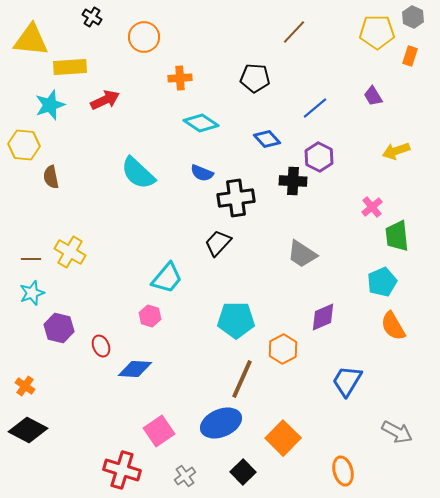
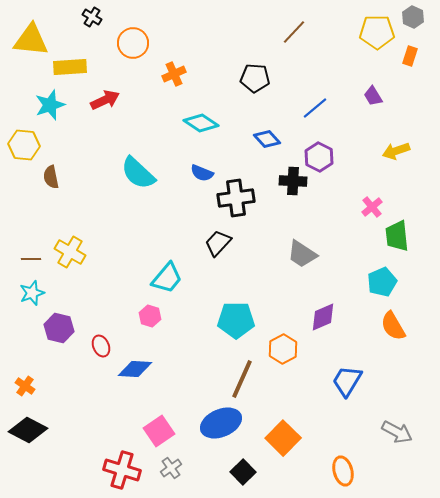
orange circle at (144, 37): moved 11 px left, 6 px down
orange cross at (180, 78): moved 6 px left, 4 px up; rotated 20 degrees counterclockwise
gray cross at (185, 476): moved 14 px left, 8 px up
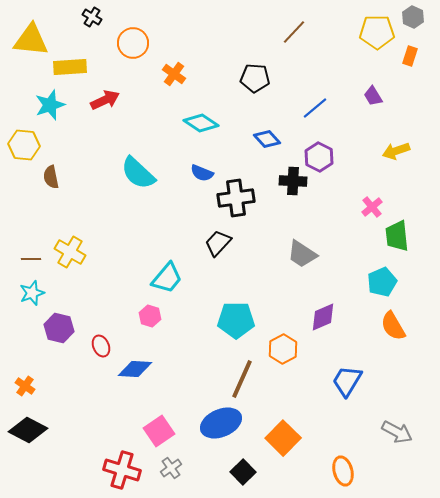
orange cross at (174, 74): rotated 30 degrees counterclockwise
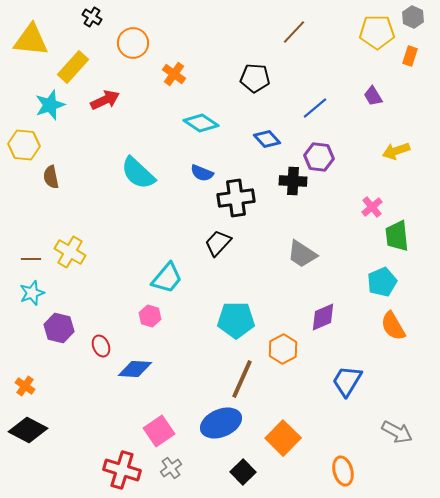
yellow rectangle at (70, 67): moved 3 px right; rotated 44 degrees counterclockwise
purple hexagon at (319, 157): rotated 20 degrees counterclockwise
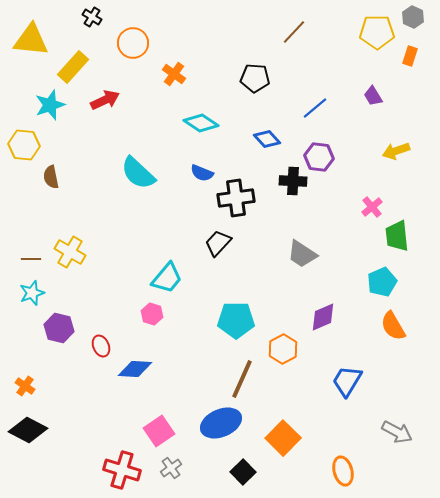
pink hexagon at (150, 316): moved 2 px right, 2 px up
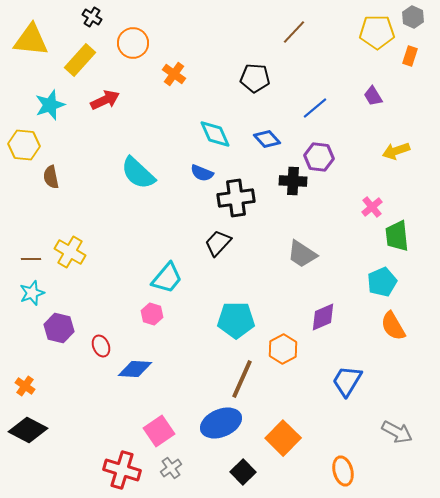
yellow rectangle at (73, 67): moved 7 px right, 7 px up
cyan diamond at (201, 123): moved 14 px right, 11 px down; rotated 32 degrees clockwise
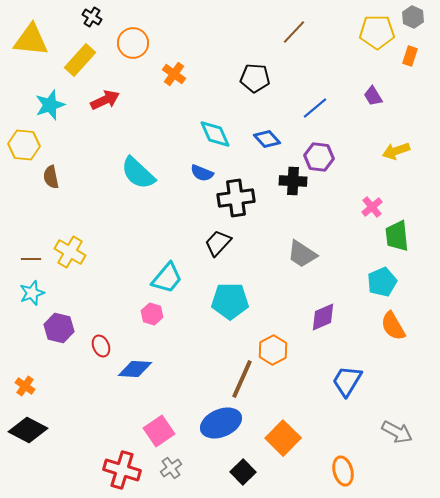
cyan pentagon at (236, 320): moved 6 px left, 19 px up
orange hexagon at (283, 349): moved 10 px left, 1 px down
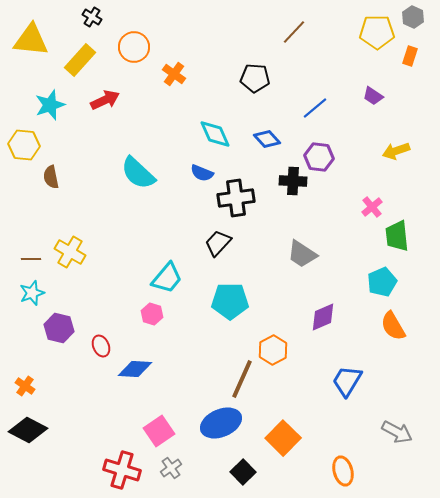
orange circle at (133, 43): moved 1 px right, 4 px down
purple trapezoid at (373, 96): rotated 25 degrees counterclockwise
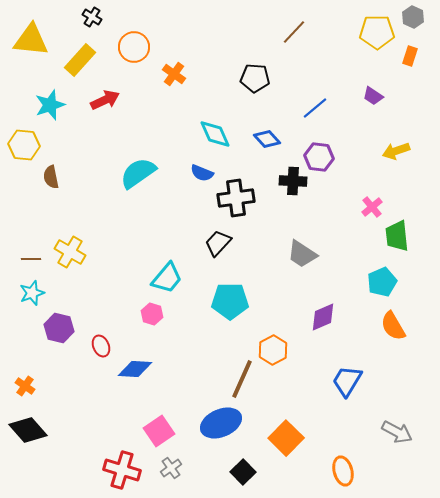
cyan semicircle at (138, 173): rotated 102 degrees clockwise
black diamond at (28, 430): rotated 21 degrees clockwise
orange square at (283, 438): moved 3 px right
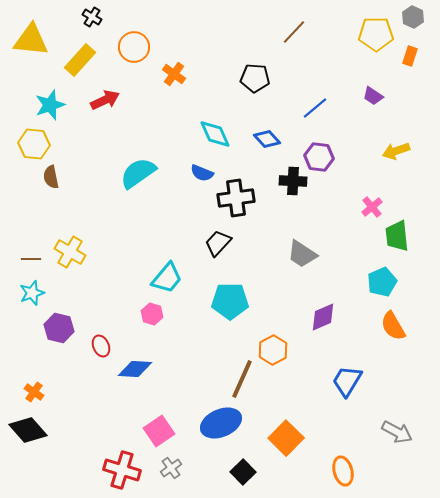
yellow pentagon at (377, 32): moved 1 px left, 2 px down
yellow hexagon at (24, 145): moved 10 px right, 1 px up
orange cross at (25, 386): moved 9 px right, 6 px down
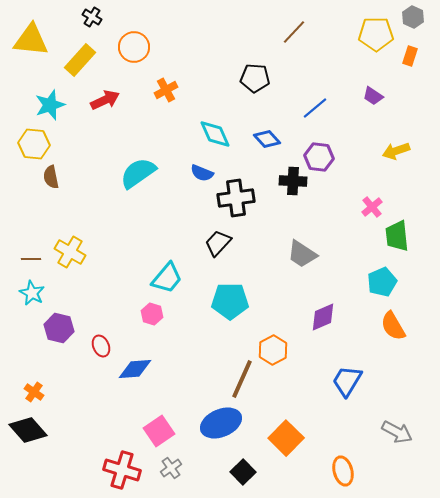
orange cross at (174, 74): moved 8 px left, 16 px down; rotated 25 degrees clockwise
cyan star at (32, 293): rotated 25 degrees counterclockwise
blue diamond at (135, 369): rotated 8 degrees counterclockwise
